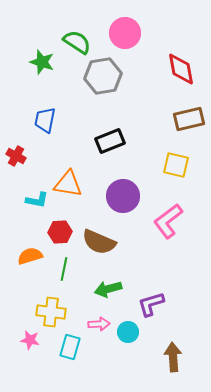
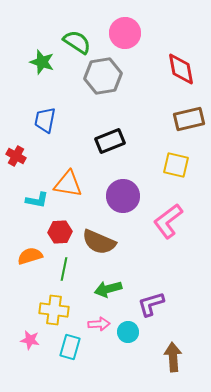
yellow cross: moved 3 px right, 2 px up
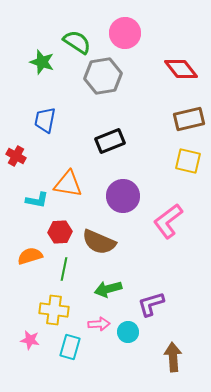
red diamond: rotated 28 degrees counterclockwise
yellow square: moved 12 px right, 4 px up
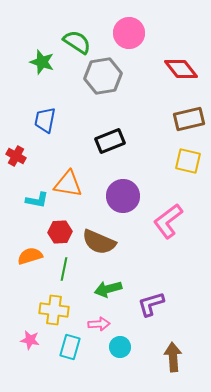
pink circle: moved 4 px right
cyan circle: moved 8 px left, 15 px down
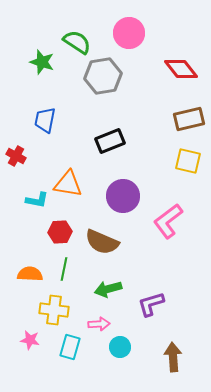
brown semicircle: moved 3 px right
orange semicircle: moved 18 px down; rotated 20 degrees clockwise
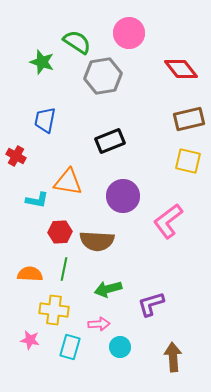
orange triangle: moved 2 px up
brown semicircle: moved 5 px left, 1 px up; rotated 20 degrees counterclockwise
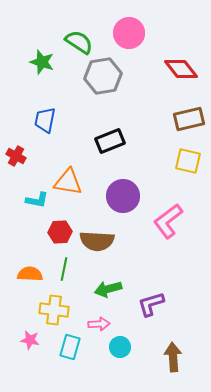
green semicircle: moved 2 px right
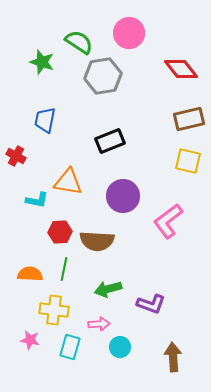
purple L-shape: rotated 144 degrees counterclockwise
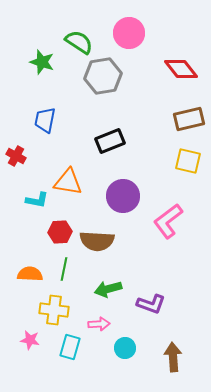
cyan circle: moved 5 px right, 1 px down
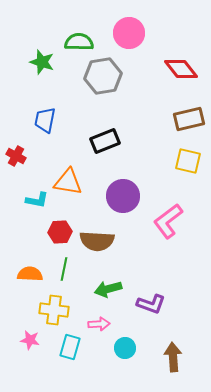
green semicircle: rotated 32 degrees counterclockwise
black rectangle: moved 5 px left
